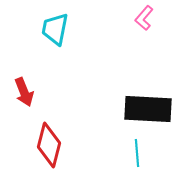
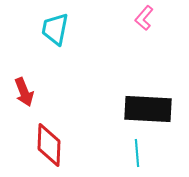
red diamond: rotated 12 degrees counterclockwise
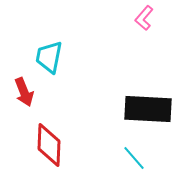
cyan trapezoid: moved 6 px left, 28 px down
cyan line: moved 3 px left, 5 px down; rotated 36 degrees counterclockwise
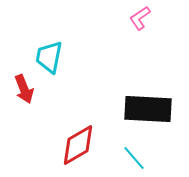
pink L-shape: moved 4 px left; rotated 15 degrees clockwise
red arrow: moved 3 px up
red diamond: moved 29 px right; rotated 57 degrees clockwise
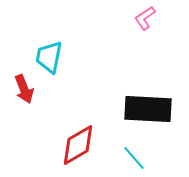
pink L-shape: moved 5 px right
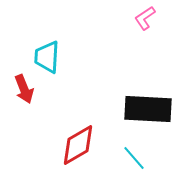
cyan trapezoid: moved 2 px left; rotated 8 degrees counterclockwise
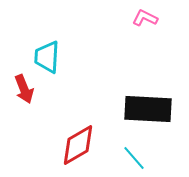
pink L-shape: rotated 60 degrees clockwise
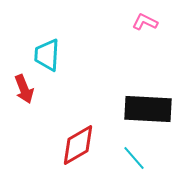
pink L-shape: moved 4 px down
cyan trapezoid: moved 2 px up
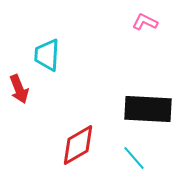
red arrow: moved 5 px left
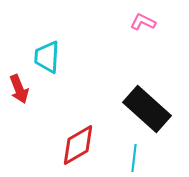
pink L-shape: moved 2 px left
cyan trapezoid: moved 2 px down
black rectangle: moved 1 px left; rotated 39 degrees clockwise
cyan line: rotated 48 degrees clockwise
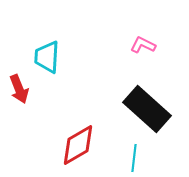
pink L-shape: moved 23 px down
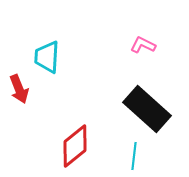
red diamond: moved 3 px left, 1 px down; rotated 9 degrees counterclockwise
cyan line: moved 2 px up
